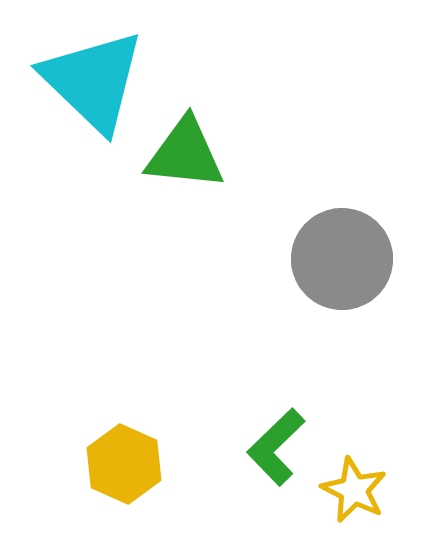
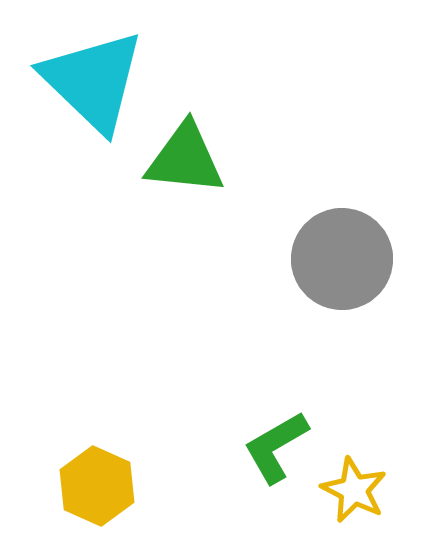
green triangle: moved 5 px down
green L-shape: rotated 14 degrees clockwise
yellow hexagon: moved 27 px left, 22 px down
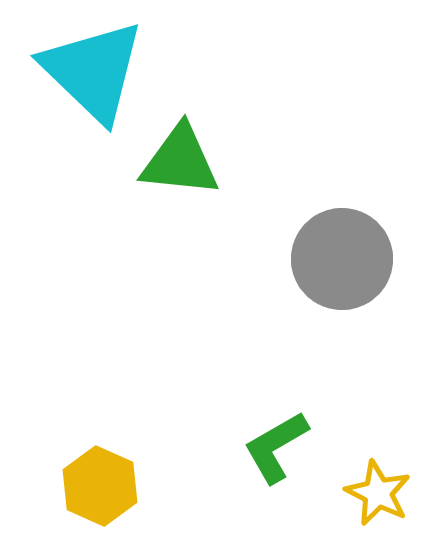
cyan triangle: moved 10 px up
green triangle: moved 5 px left, 2 px down
yellow hexagon: moved 3 px right
yellow star: moved 24 px right, 3 px down
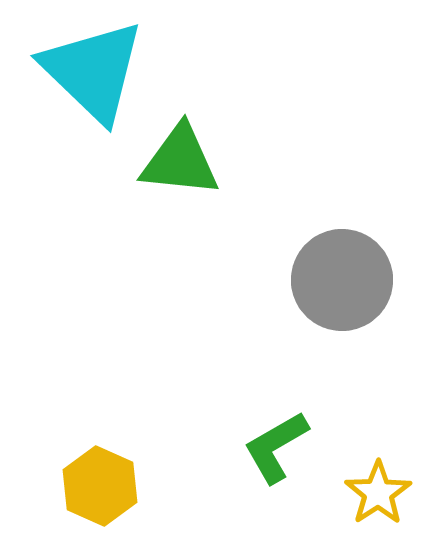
gray circle: moved 21 px down
yellow star: rotated 12 degrees clockwise
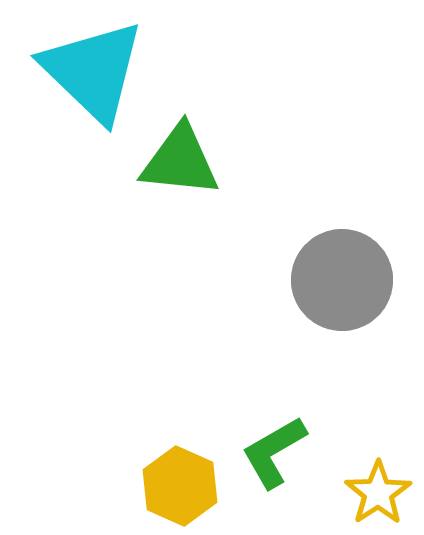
green L-shape: moved 2 px left, 5 px down
yellow hexagon: moved 80 px right
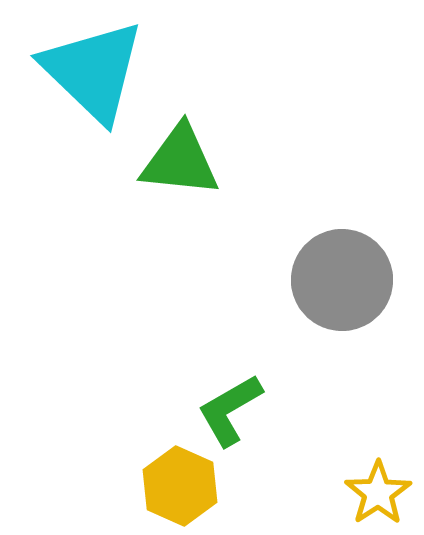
green L-shape: moved 44 px left, 42 px up
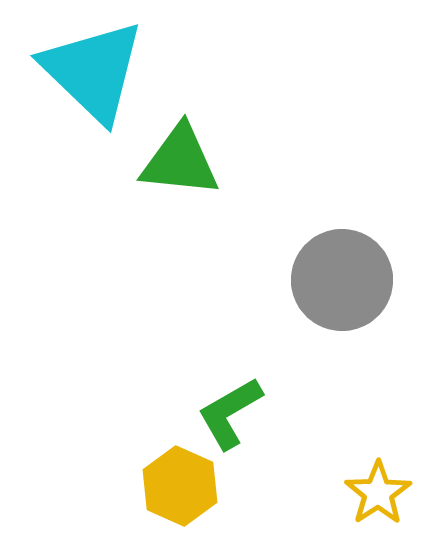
green L-shape: moved 3 px down
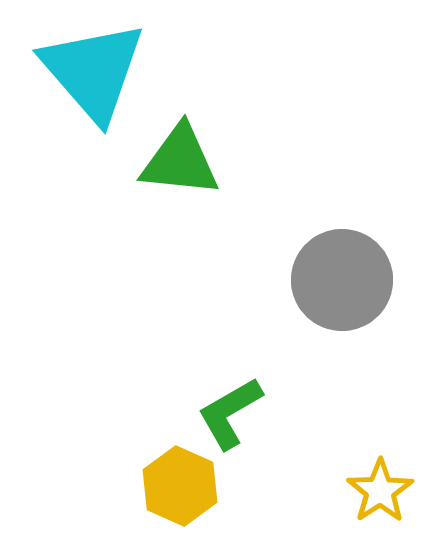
cyan triangle: rotated 5 degrees clockwise
yellow star: moved 2 px right, 2 px up
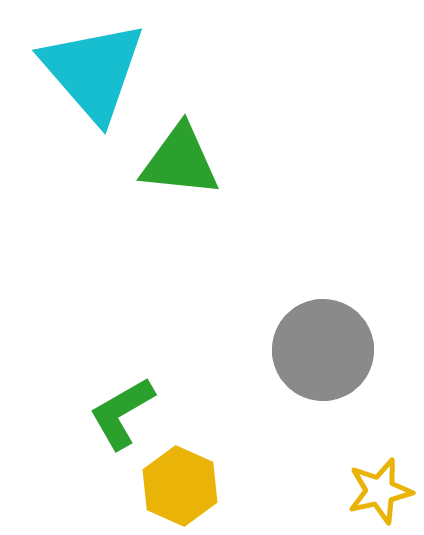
gray circle: moved 19 px left, 70 px down
green L-shape: moved 108 px left
yellow star: rotated 20 degrees clockwise
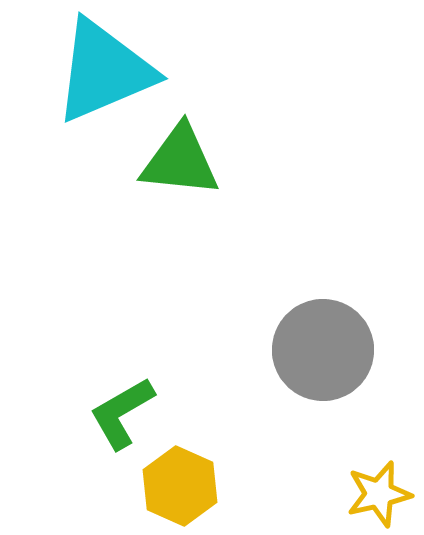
cyan triangle: moved 11 px right; rotated 48 degrees clockwise
yellow star: moved 1 px left, 3 px down
